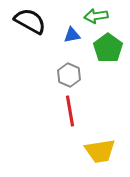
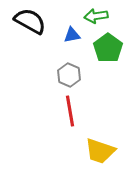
yellow trapezoid: rotated 28 degrees clockwise
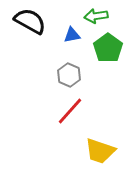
red line: rotated 52 degrees clockwise
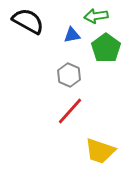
black semicircle: moved 2 px left
green pentagon: moved 2 px left
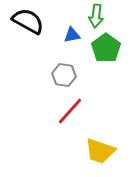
green arrow: rotated 75 degrees counterclockwise
gray hexagon: moved 5 px left; rotated 15 degrees counterclockwise
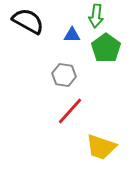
blue triangle: rotated 12 degrees clockwise
yellow trapezoid: moved 1 px right, 4 px up
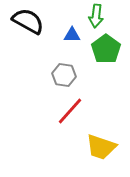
green pentagon: moved 1 px down
